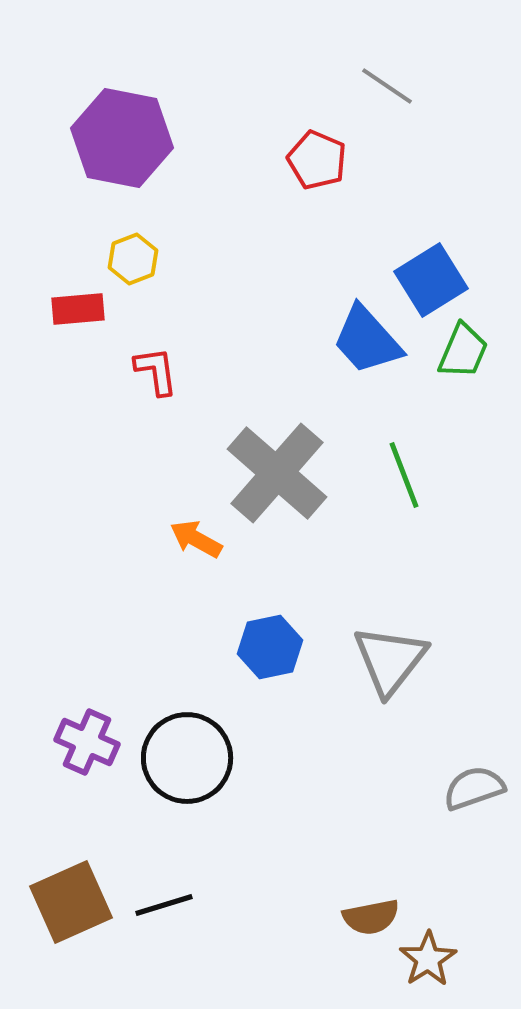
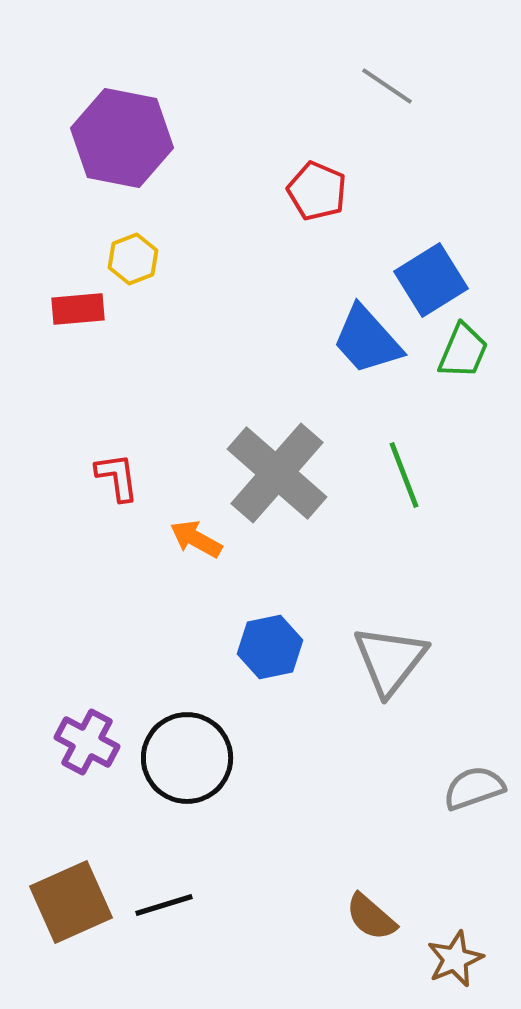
red pentagon: moved 31 px down
red L-shape: moved 39 px left, 106 px down
purple cross: rotated 4 degrees clockwise
brown semicircle: rotated 52 degrees clockwise
brown star: moved 27 px right; rotated 10 degrees clockwise
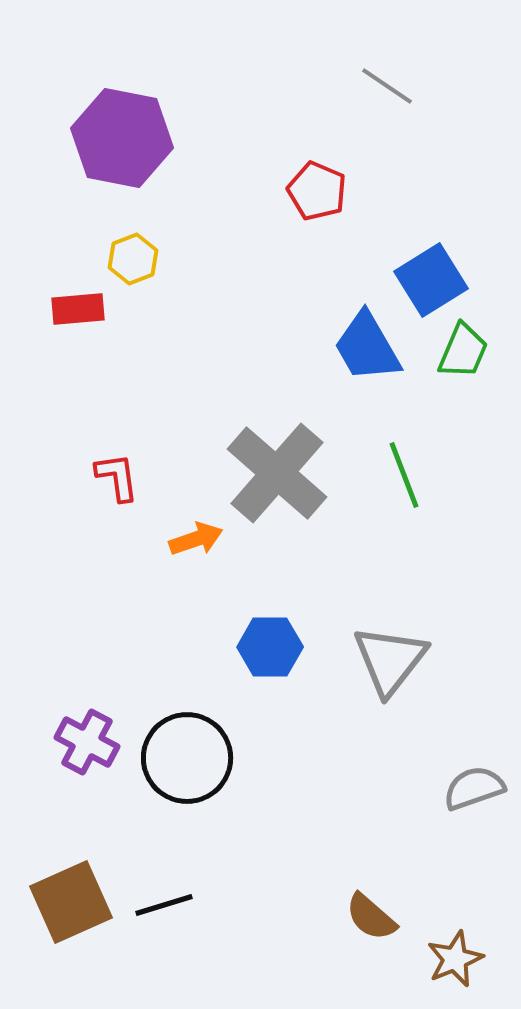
blue trapezoid: moved 7 px down; rotated 12 degrees clockwise
orange arrow: rotated 132 degrees clockwise
blue hexagon: rotated 12 degrees clockwise
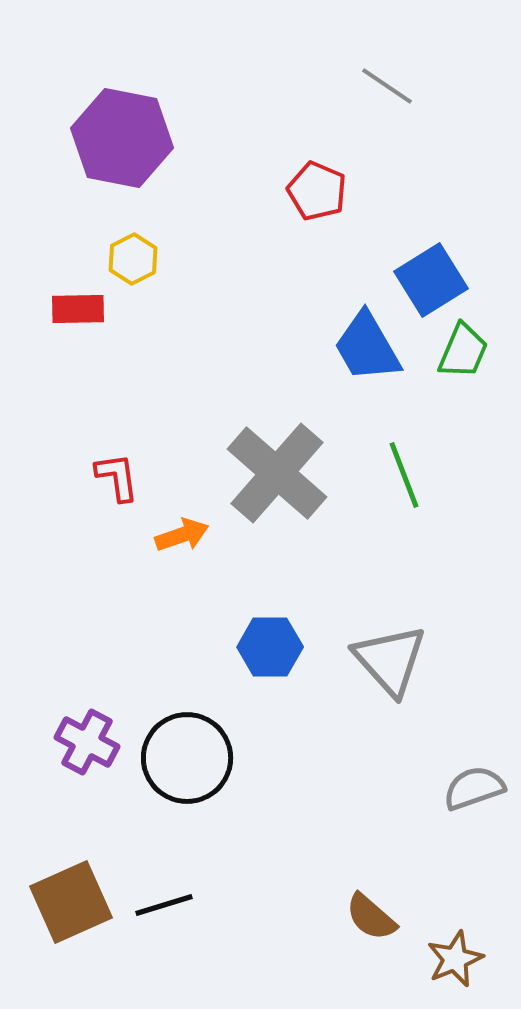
yellow hexagon: rotated 6 degrees counterclockwise
red rectangle: rotated 4 degrees clockwise
orange arrow: moved 14 px left, 4 px up
gray triangle: rotated 20 degrees counterclockwise
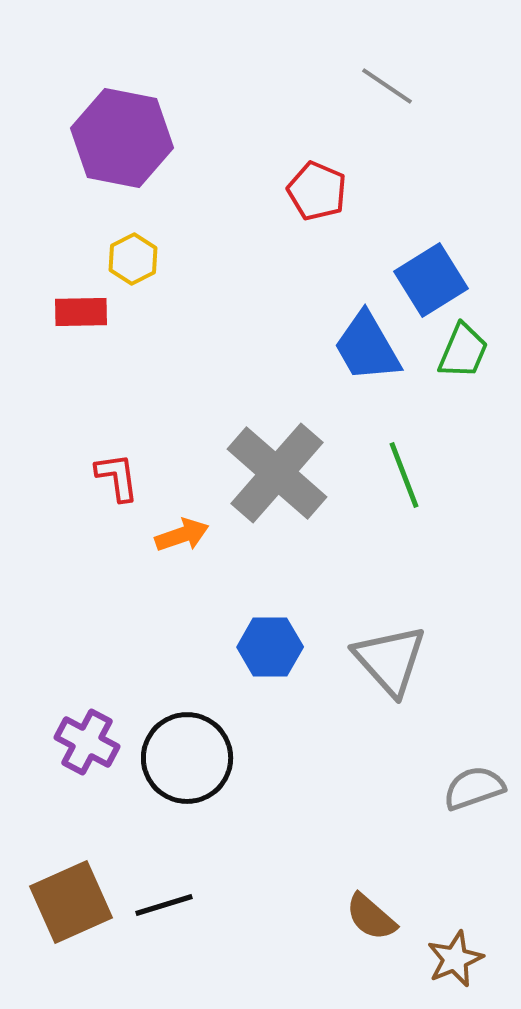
red rectangle: moved 3 px right, 3 px down
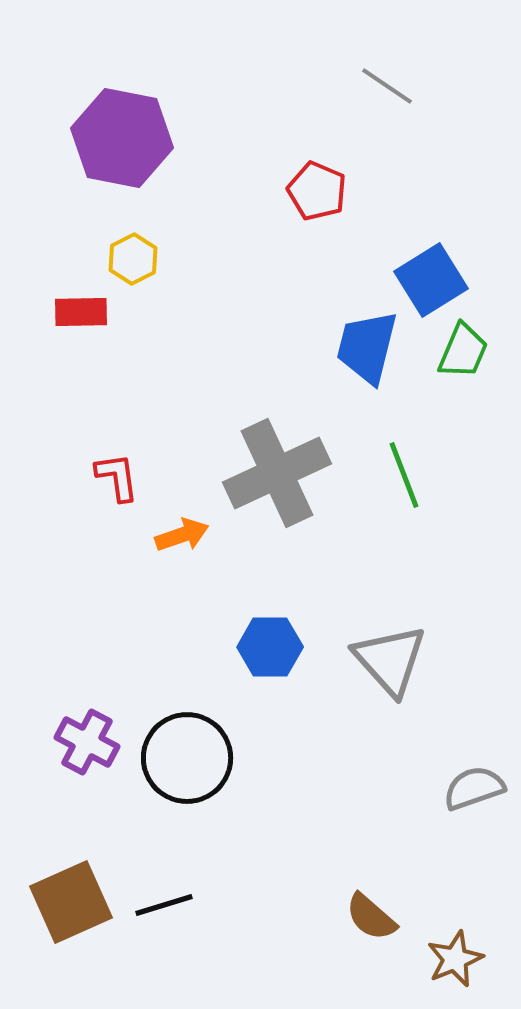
blue trapezoid: rotated 44 degrees clockwise
gray cross: rotated 24 degrees clockwise
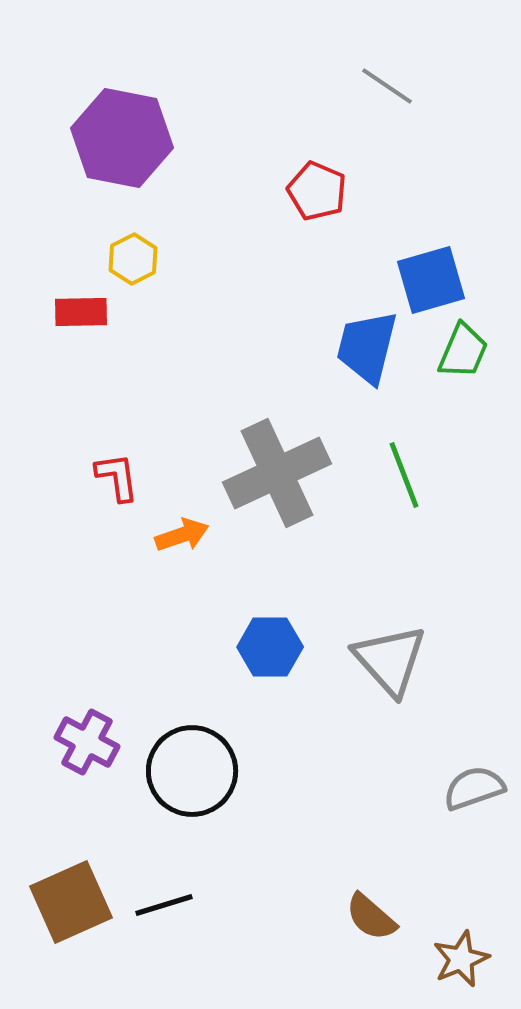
blue square: rotated 16 degrees clockwise
black circle: moved 5 px right, 13 px down
brown star: moved 6 px right
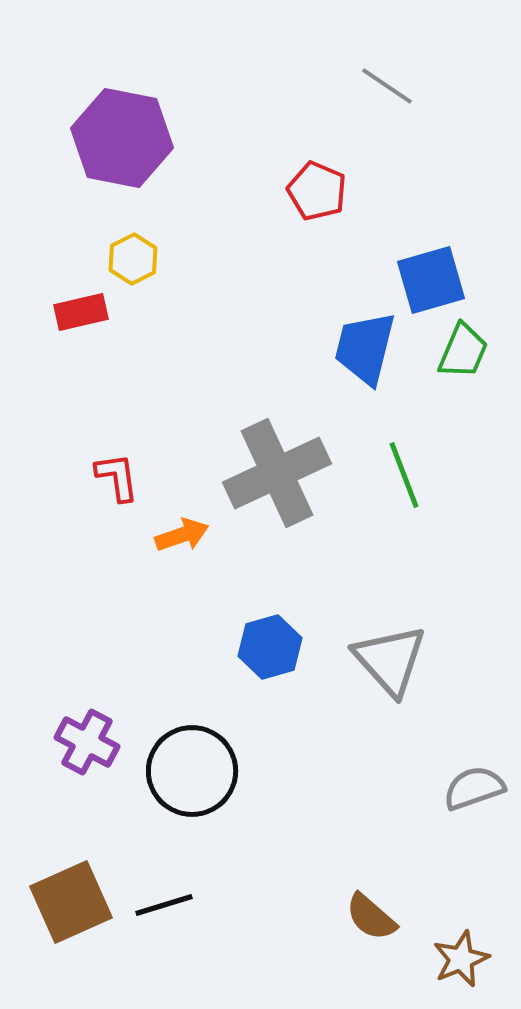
red rectangle: rotated 12 degrees counterclockwise
blue trapezoid: moved 2 px left, 1 px down
blue hexagon: rotated 16 degrees counterclockwise
